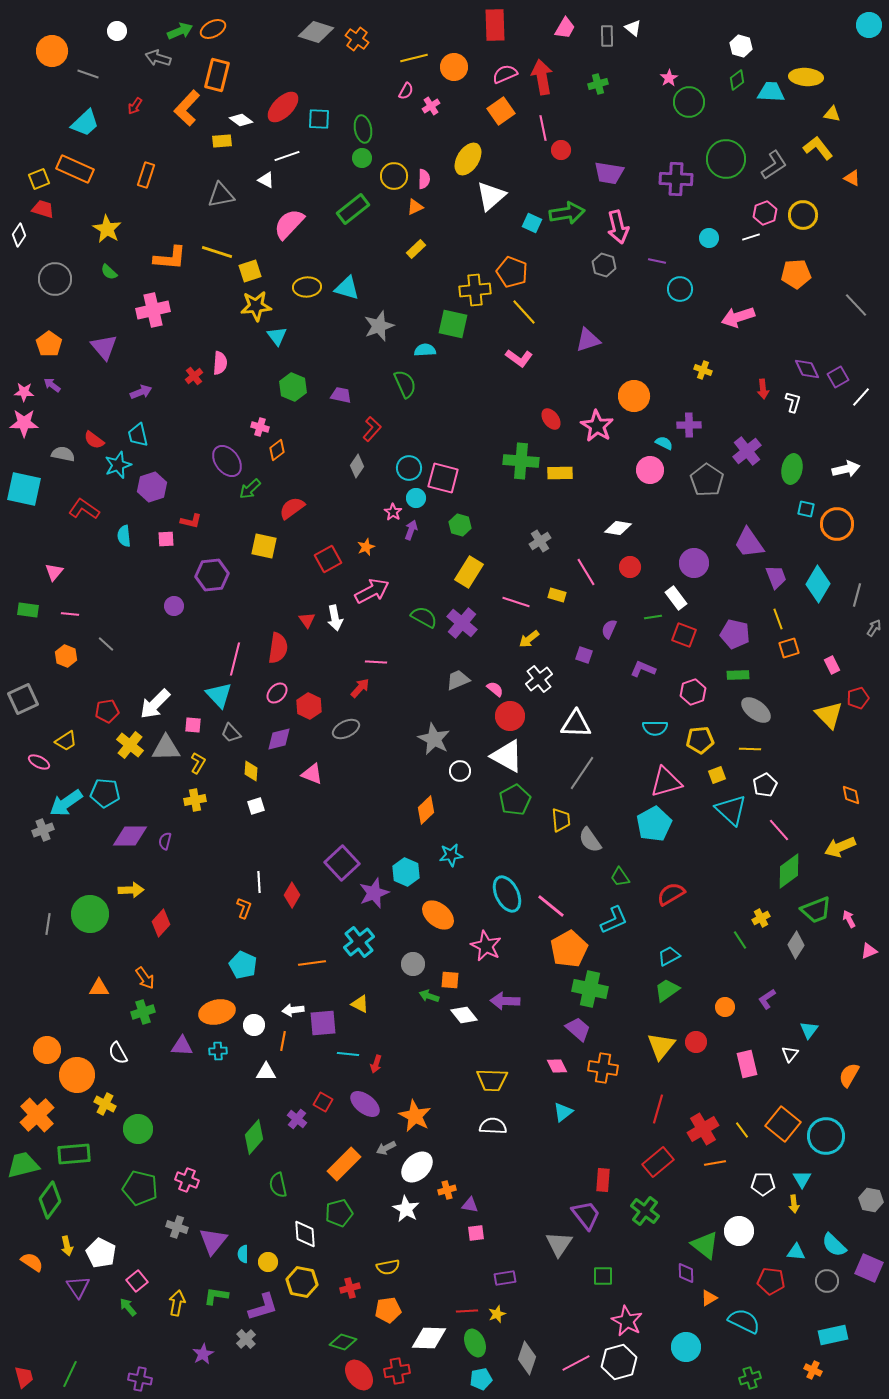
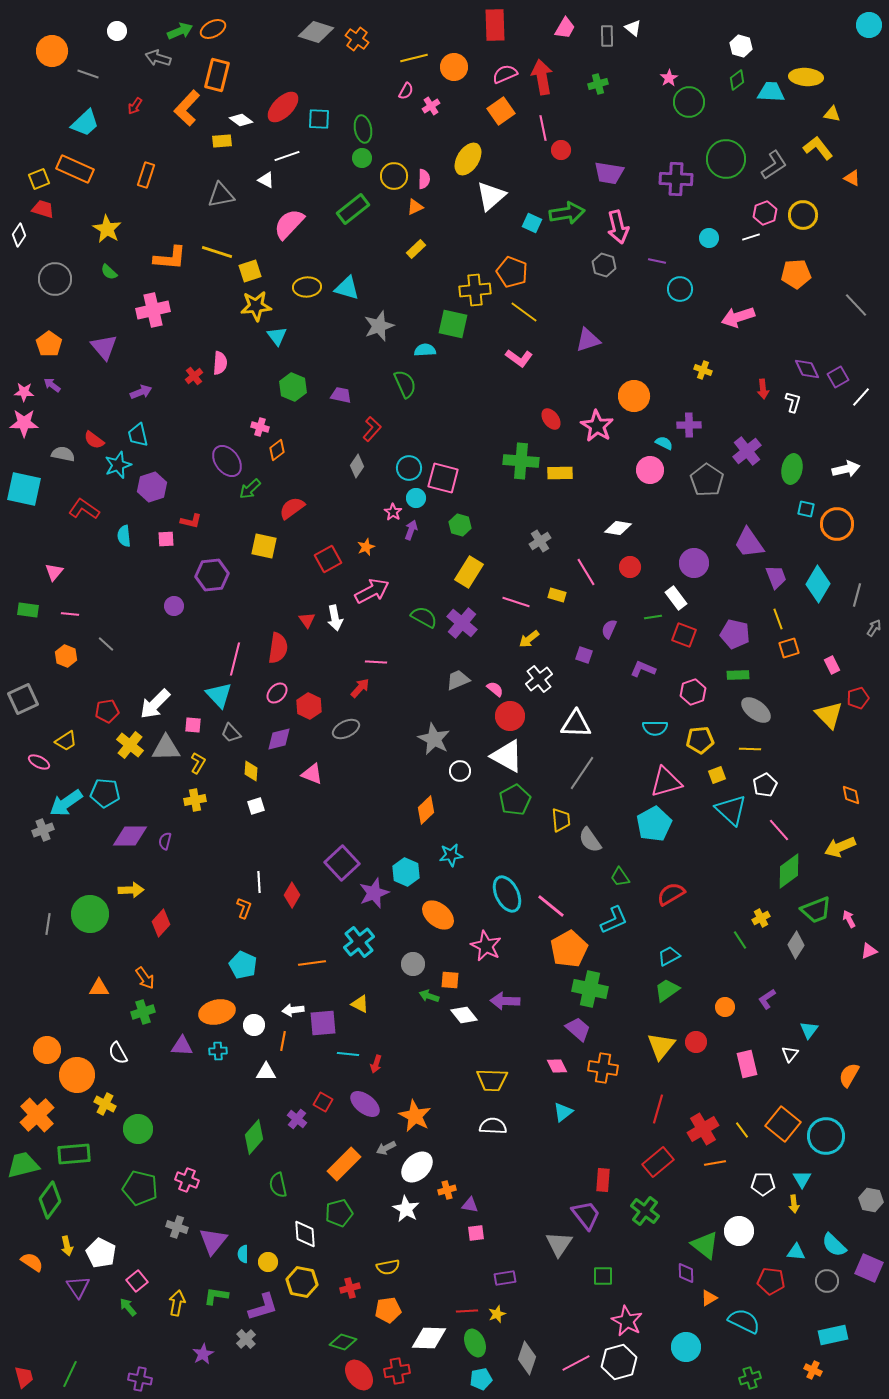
yellow line at (524, 312): rotated 12 degrees counterclockwise
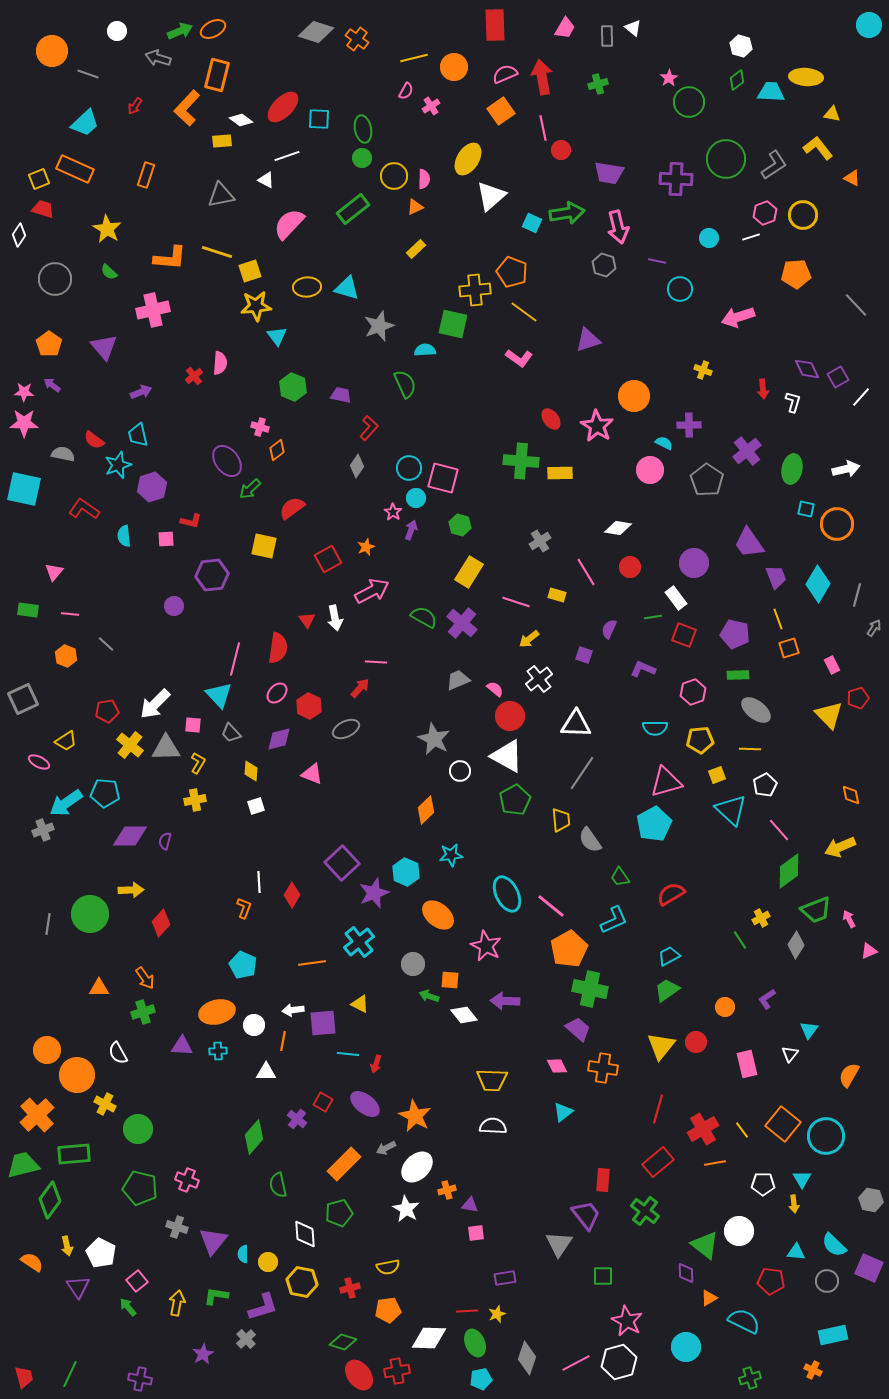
red L-shape at (372, 429): moved 3 px left, 1 px up
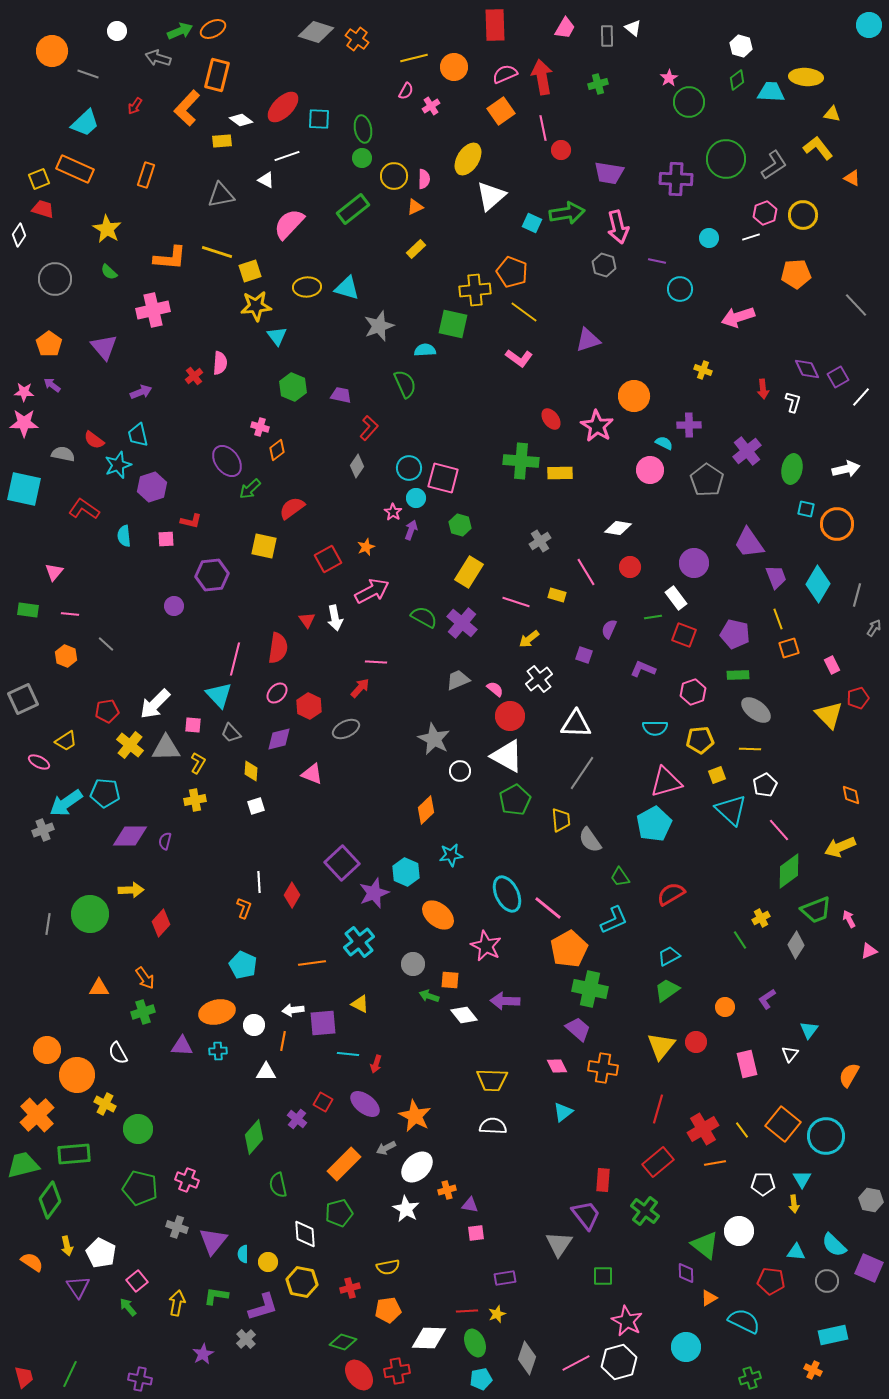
pink line at (551, 906): moved 3 px left, 2 px down
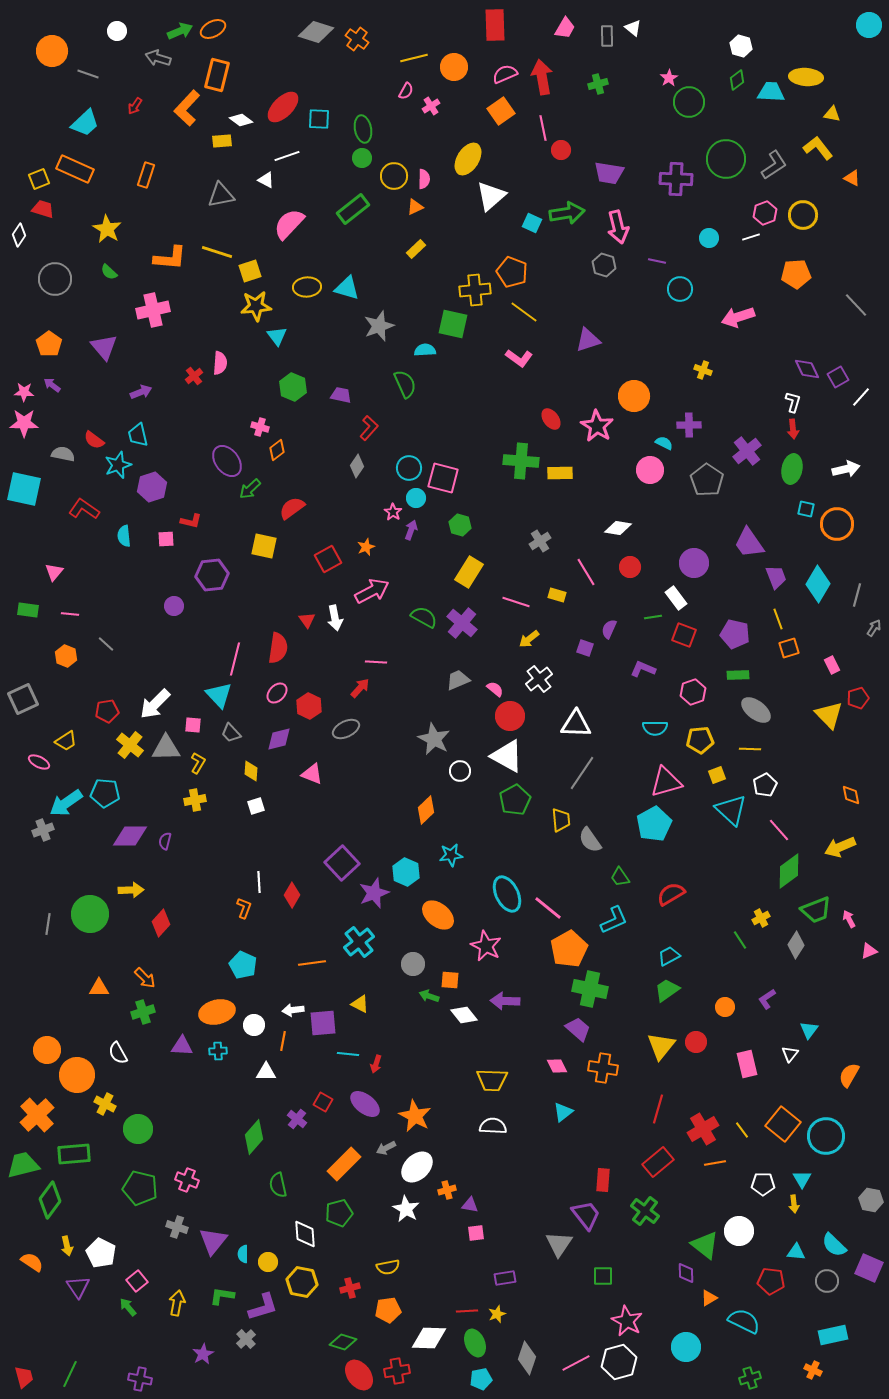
red arrow at (763, 389): moved 30 px right, 40 px down
purple square at (584, 655): moved 1 px right, 7 px up
orange arrow at (145, 978): rotated 10 degrees counterclockwise
green L-shape at (216, 1296): moved 6 px right
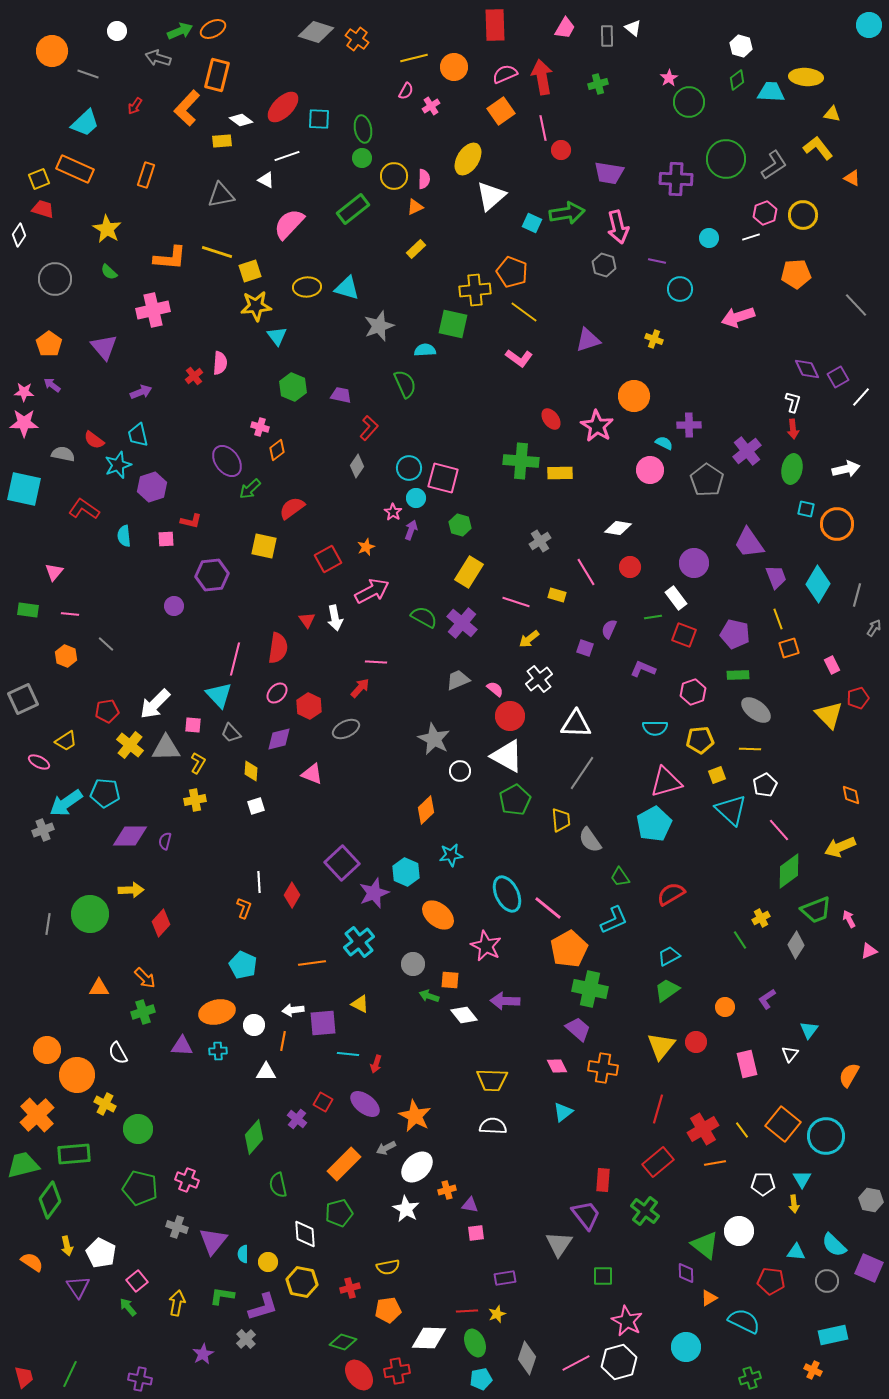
yellow cross at (703, 370): moved 49 px left, 31 px up
